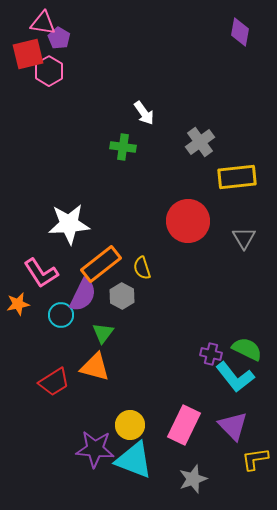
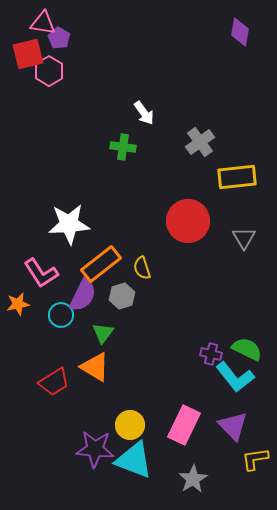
gray hexagon: rotated 15 degrees clockwise
orange triangle: rotated 16 degrees clockwise
gray star: rotated 12 degrees counterclockwise
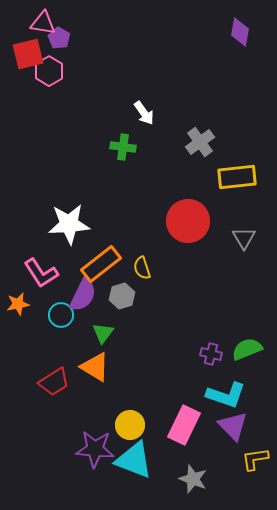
green semicircle: rotated 48 degrees counterclockwise
cyan L-shape: moved 9 px left, 18 px down; rotated 33 degrees counterclockwise
gray star: rotated 20 degrees counterclockwise
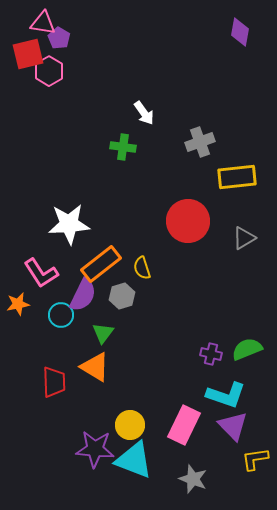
gray cross: rotated 16 degrees clockwise
gray triangle: rotated 30 degrees clockwise
red trapezoid: rotated 60 degrees counterclockwise
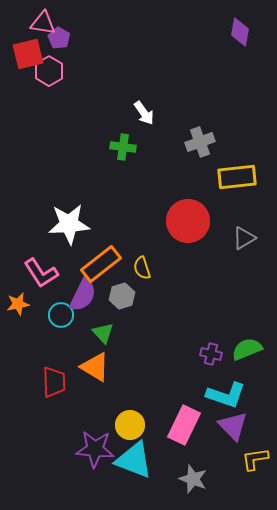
green triangle: rotated 20 degrees counterclockwise
